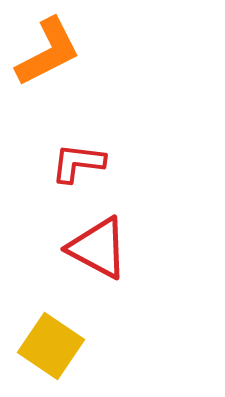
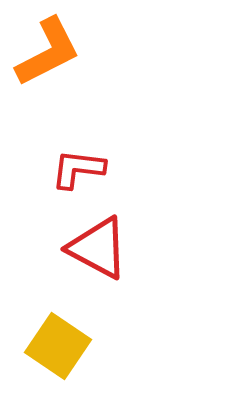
red L-shape: moved 6 px down
yellow square: moved 7 px right
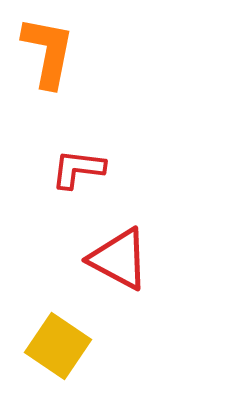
orange L-shape: rotated 52 degrees counterclockwise
red triangle: moved 21 px right, 11 px down
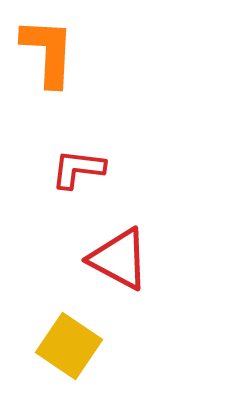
orange L-shape: rotated 8 degrees counterclockwise
yellow square: moved 11 px right
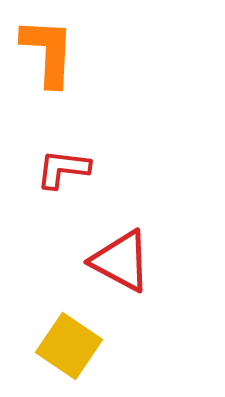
red L-shape: moved 15 px left
red triangle: moved 2 px right, 2 px down
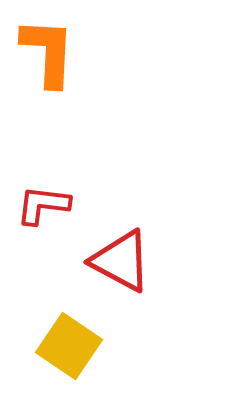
red L-shape: moved 20 px left, 36 px down
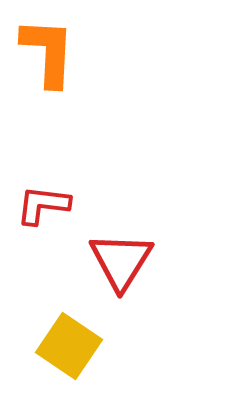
red triangle: rotated 34 degrees clockwise
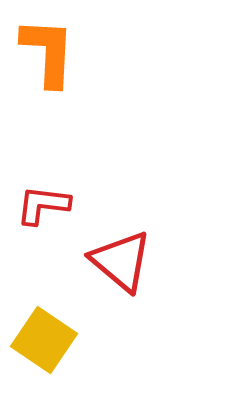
red triangle: rotated 22 degrees counterclockwise
yellow square: moved 25 px left, 6 px up
